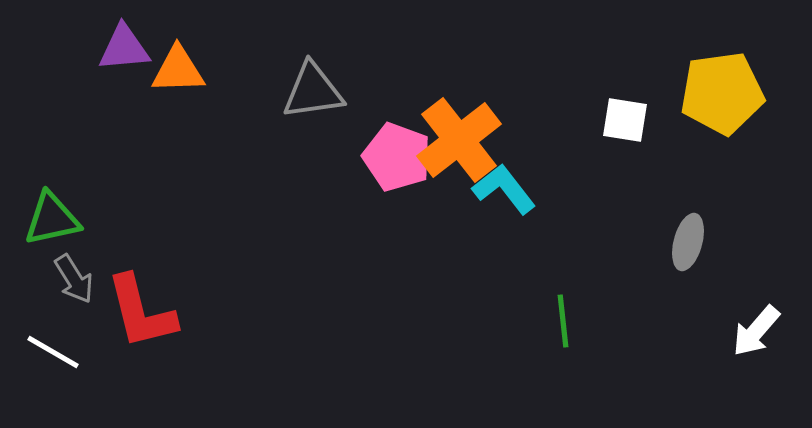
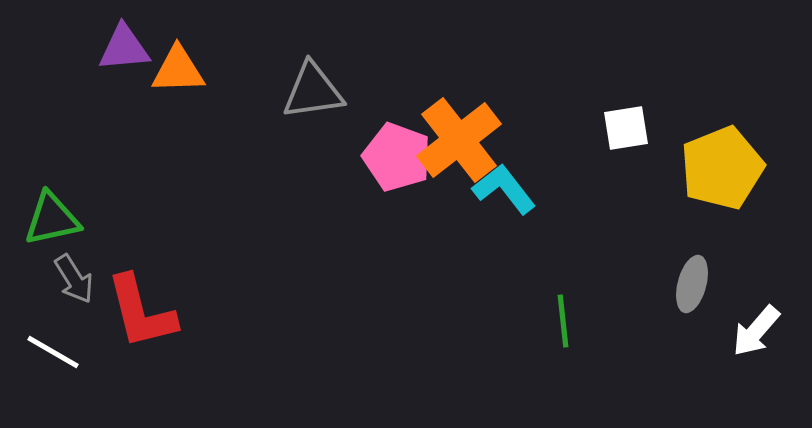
yellow pentagon: moved 75 px down; rotated 14 degrees counterclockwise
white square: moved 1 px right, 8 px down; rotated 18 degrees counterclockwise
gray ellipse: moved 4 px right, 42 px down
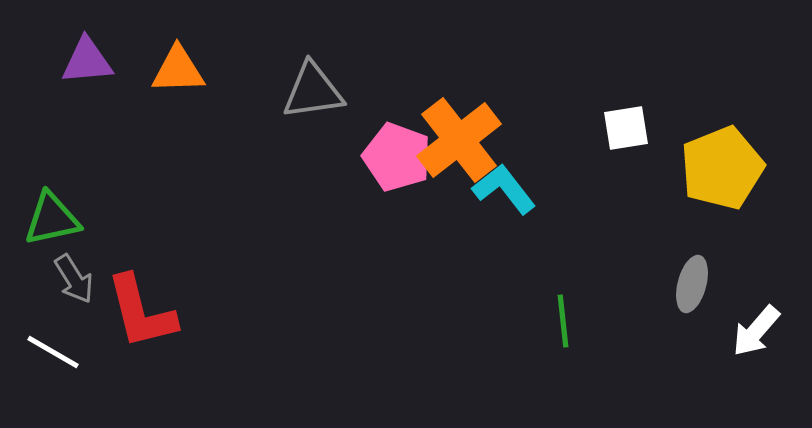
purple triangle: moved 37 px left, 13 px down
